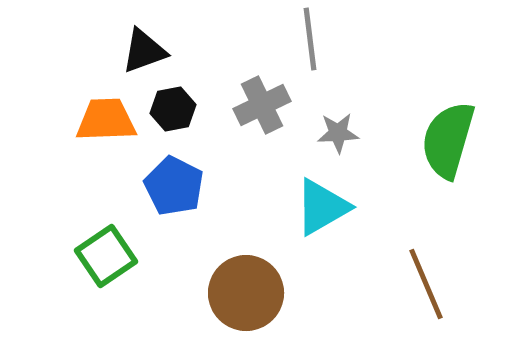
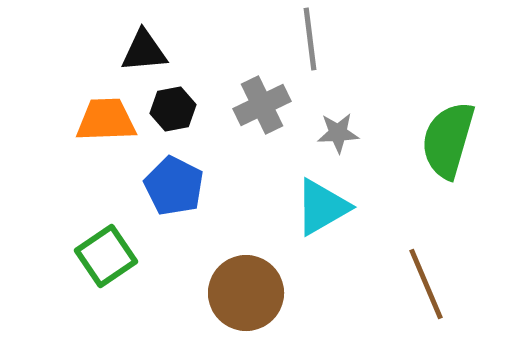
black triangle: rotated 15 degrees clockwise
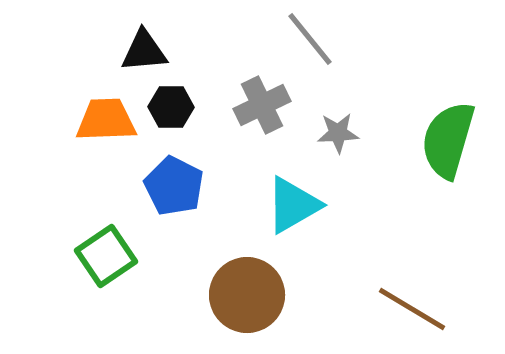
gray line: rotated 32 degrees counterclockwise
black hexagon: moved 2 px left, 2 px up; rotated 12 degrees clockwise
cyan triangle: moved 29 px left, 2 px up
brown line: moved 14 px left, 25 px down; rotated 36 degrees counterclockwise
brown circle: moved 1 px right, 2 px down
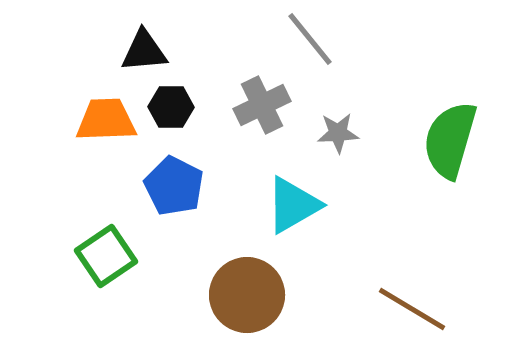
green semicircle: moved 2 px right
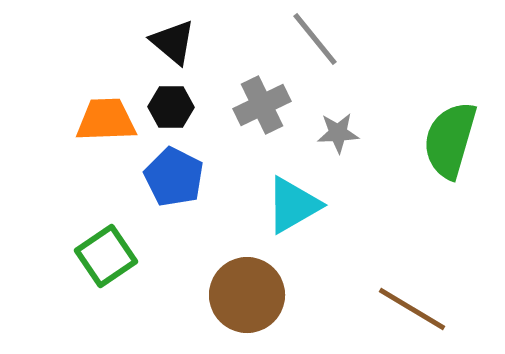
gray line: moved 5 px right
black triangle: moved 29 px right, 9 px up; rotated 45 degrees clockwise
blue pentagon: moved 9 px up
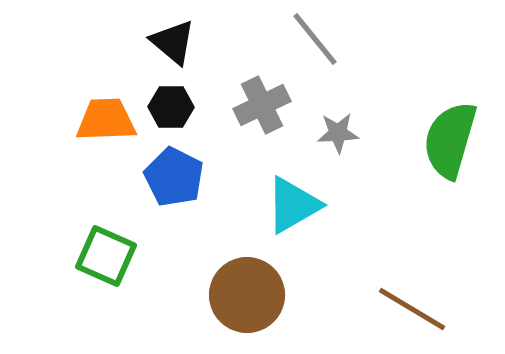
green square: rotated 32 degrees counterclockwise
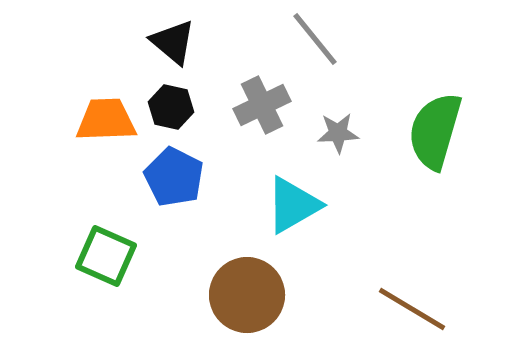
black hexagon: rotated 12 degrees clockwise
green semicircle: moved 15 px left, 9 px up
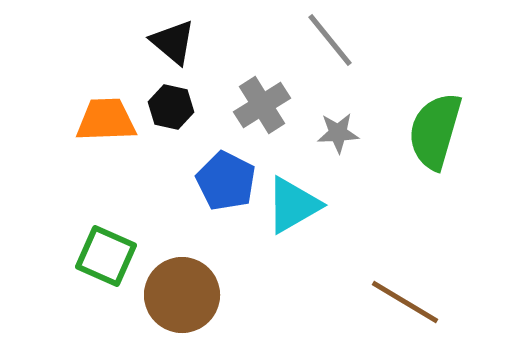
gray line: moved 15 px right, 1 px down
gray cross: rotated 6 degrees counterclockwise
blue pentagon: moved 52 px right, 4 px down
brown circle: moved 65 px left
brown line: moved 7 px left, 7 px up
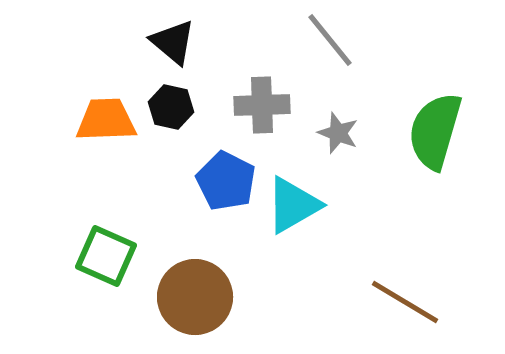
gray cross: rotated 30 degrees clockwise
gray star: rotated 24 degrees clockwise
brown circle: moved 13 px right, 2 px down
